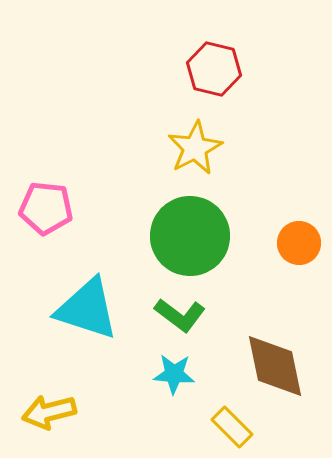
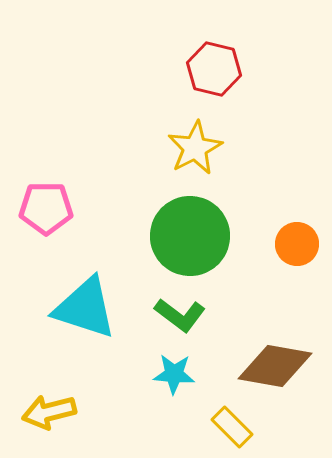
pink pentagon: rotated 6 degrees counterclockwise
orange circle: moved 2 px left, 1 px down
cyan triangle: moved 2 px left, 1 px up
brown diamond: rotated 68 degrees counterclockwise
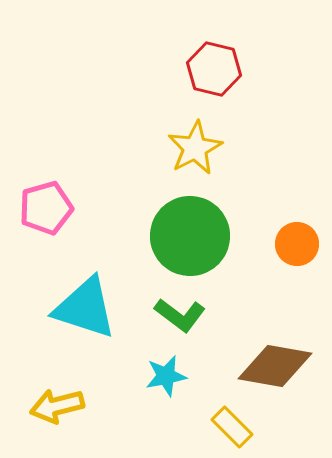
pink pentagon: rotated 16 degrees counterclockwise
cyan star: moved 8 px left, 2 px down; rotated 15 degrees counterclockwise
yellow arrow: moved 8 px right, 6 px up
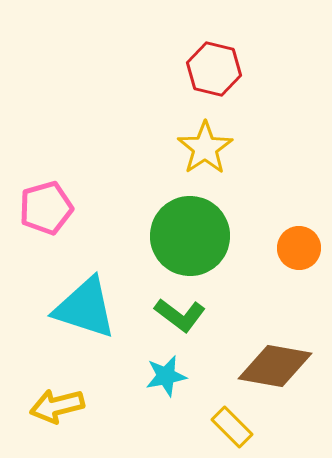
yellow star: moved 10 px right; rotated 6 degrees counterclockwise
orange circle: moved 2 px right, 4 px down
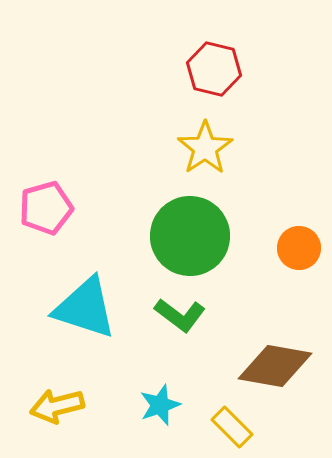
cyan star: moved 6 px left, 29 px down; rotated 9 degrees counterclockwise
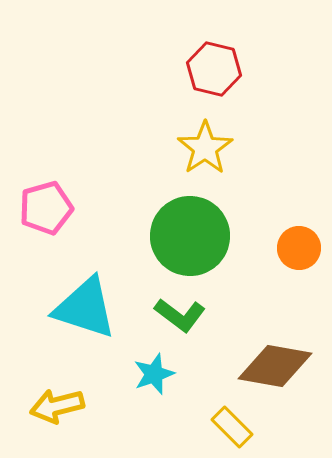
cyan star: moved 6 px left, 31 px up
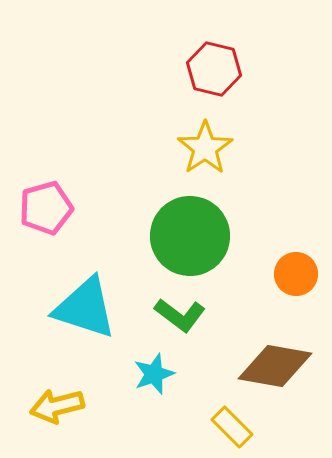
orange circle: moved 3 px left, 26 px down
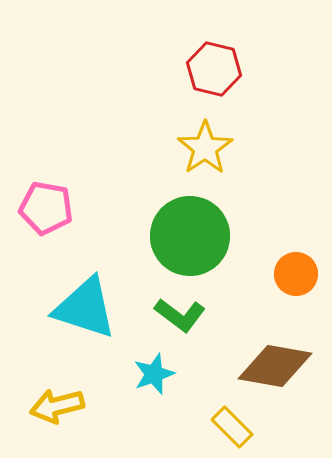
pink pentagon: rotated 26 degrees clockwise
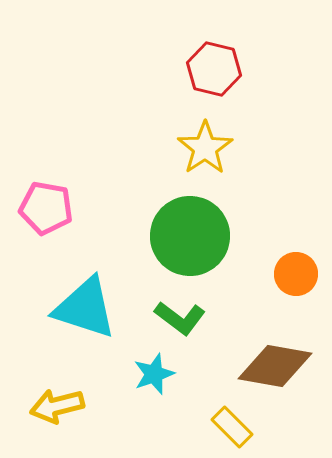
green L-shape: moved 3 px down
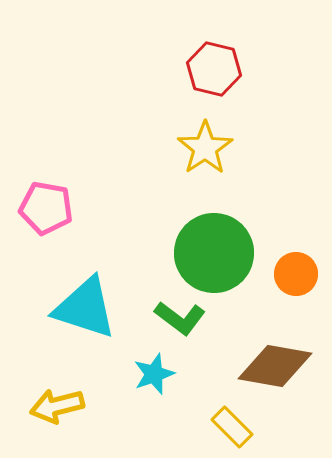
green circle: moved 24 px right, 17 px down
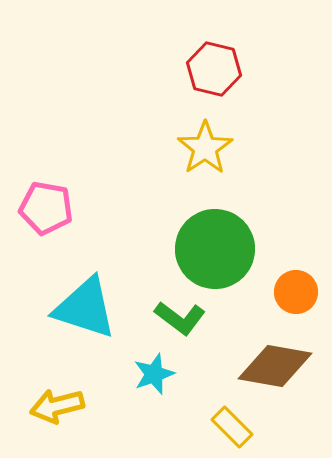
green circle: moved 1 px right, 4 px up
orange circle: moved 18 px down
